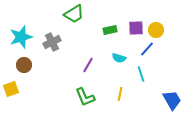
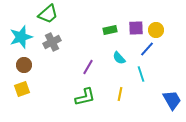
green trapezoid: moved 26 px left; rotated 10 degrees counterclockwise
cyan semicircle: rotated 32 degrees clockwise
purple line: moved 2 px down
yellow square: moved 11 px right
green L-shape: rotated 80 degrees counterclockwise
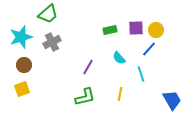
blue line: moved 2 px right
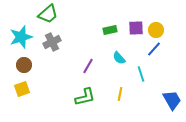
blue line: moved 5 px right
purple line: moved 1 px up
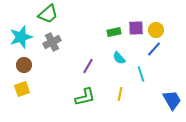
green rectangle: moved 4 px right, 2 px down
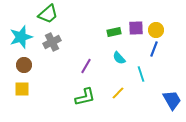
blue line: rotated 21 degrees counterclockwise
purple line: moved 2 px left
yellow square: rotated 21 degrees clockwise
yellow line: moved 2 px left, 1 px up; rotated 32 degrees clockwise
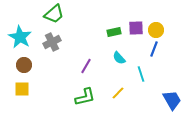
green trapezoid: moved 6 px right
cyan star: moved 1 px left; rotated 25 degrees counterclockwise
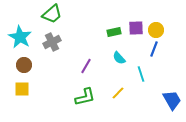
green trapezoid: moved 2 px left
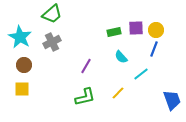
cyan semicircle: moved 2 px right, 1 px up
cyan line: rotated 70 degrees clockwise
blue trapezoid: rotated 10 degrees clockwise
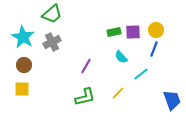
purple square: moved 3 px left, 4 px down
cyan star: moved 3 px right
